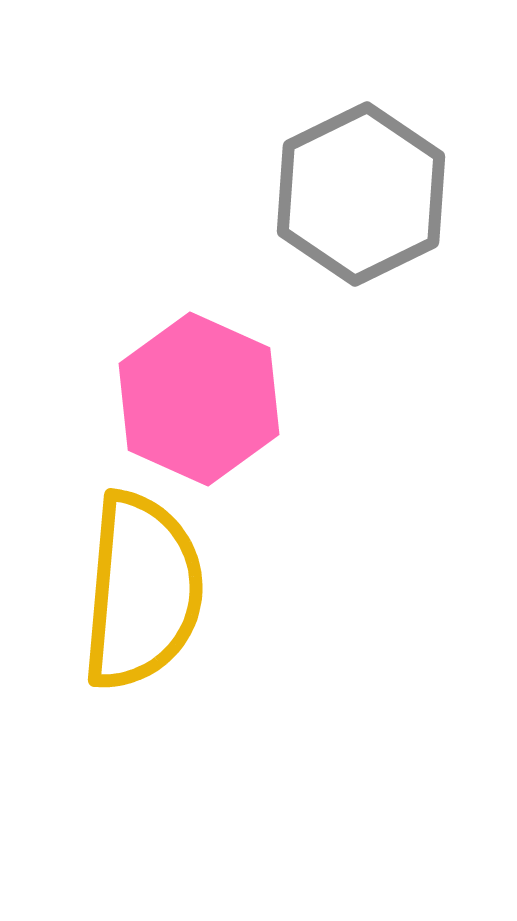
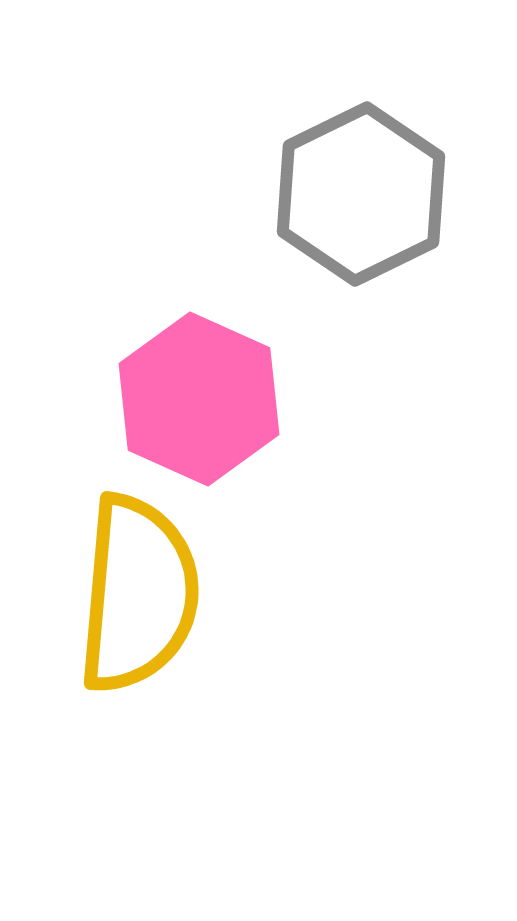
yellow semicircle: moved 4 px left, 3 px down
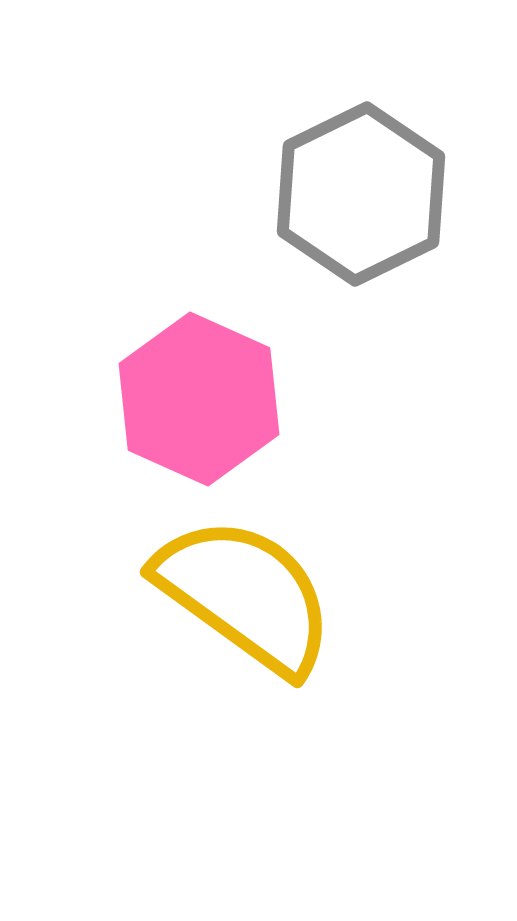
yellow semicircle: moved 107 px right, 1 px down; rotated 59 degrees counterclockwise
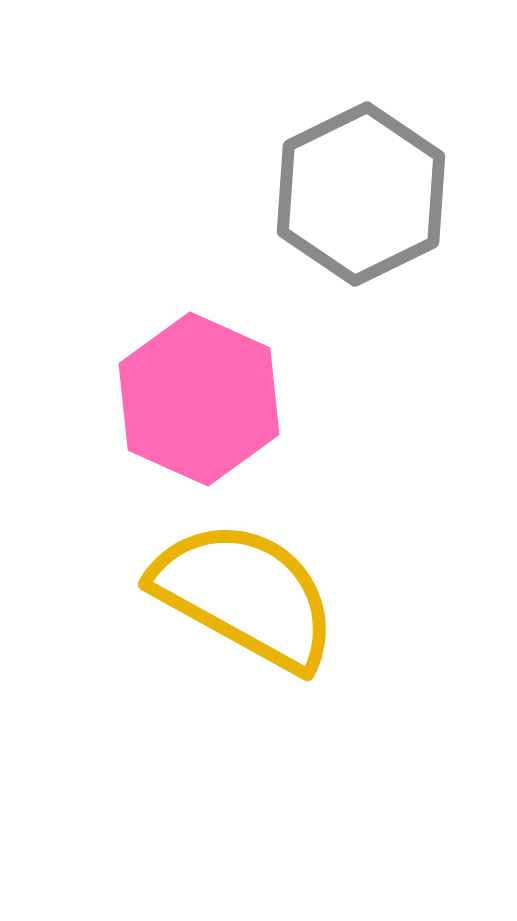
yellow semicircle: rotated 7 degrees counterclockwise
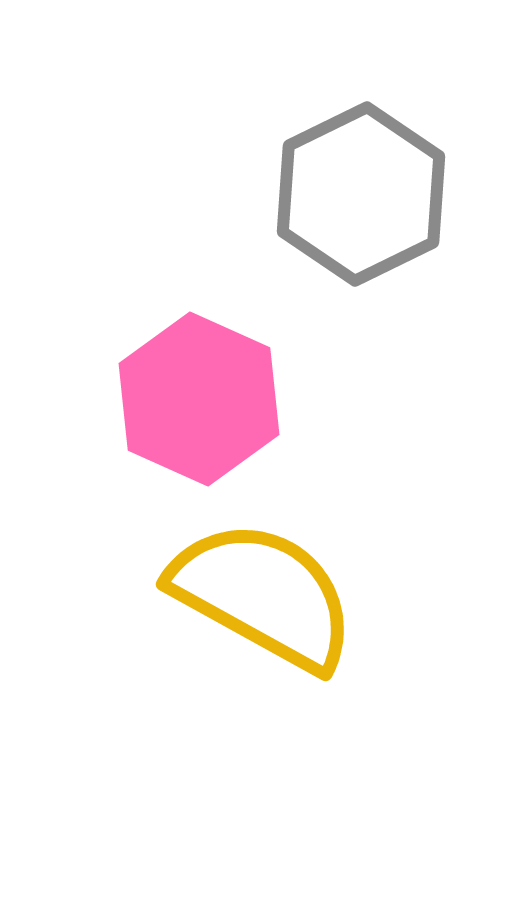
yellow semicircle: moved 18 px right
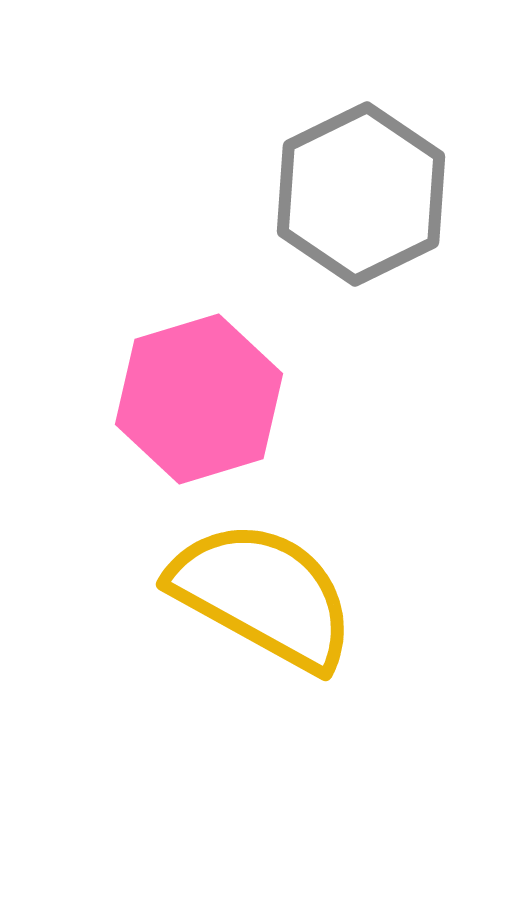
pink hexagon: rotated 19 degrees clockwise
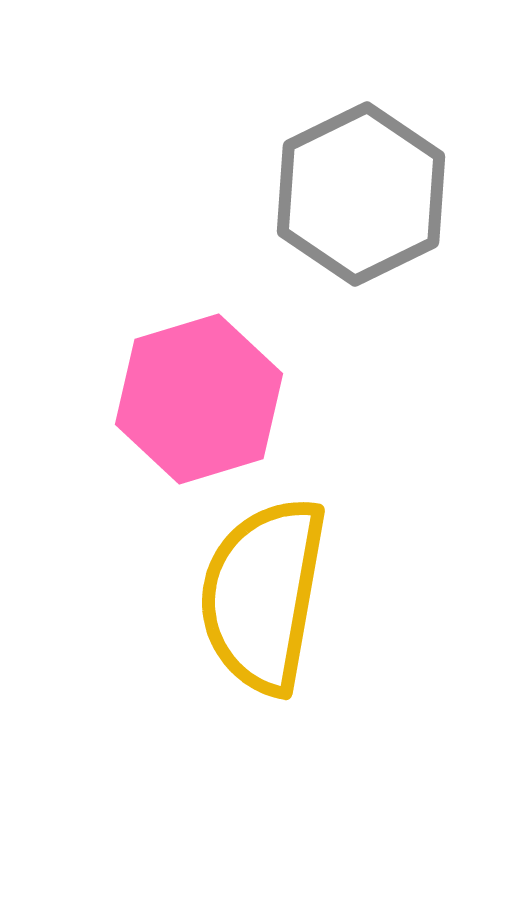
yellow semicircle: rotated 109 degrees counterclockwise
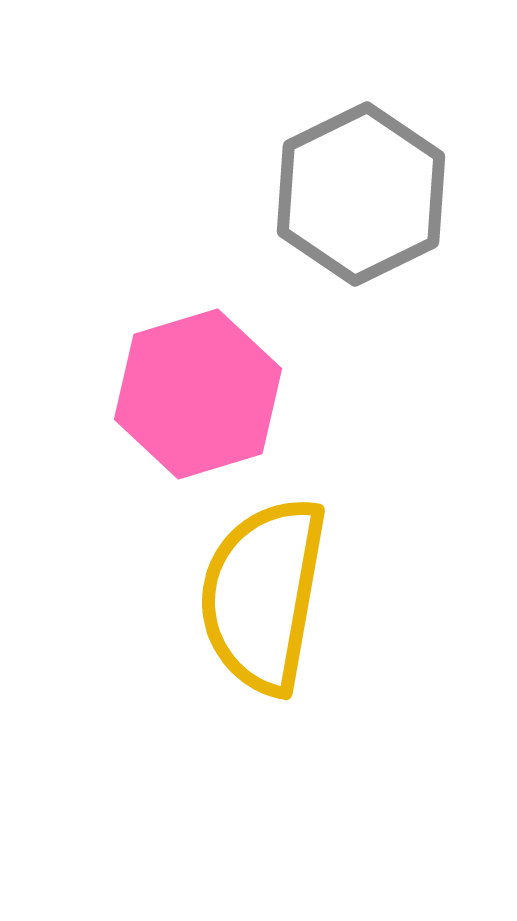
pink hexagon: moved 1 px left, 5 px up
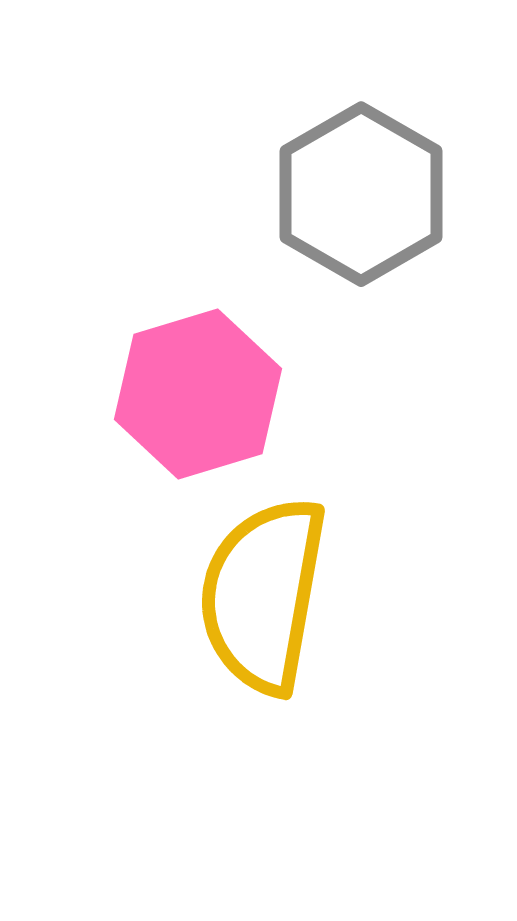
gray hexagon: rotated 4 degrees counterclockwise
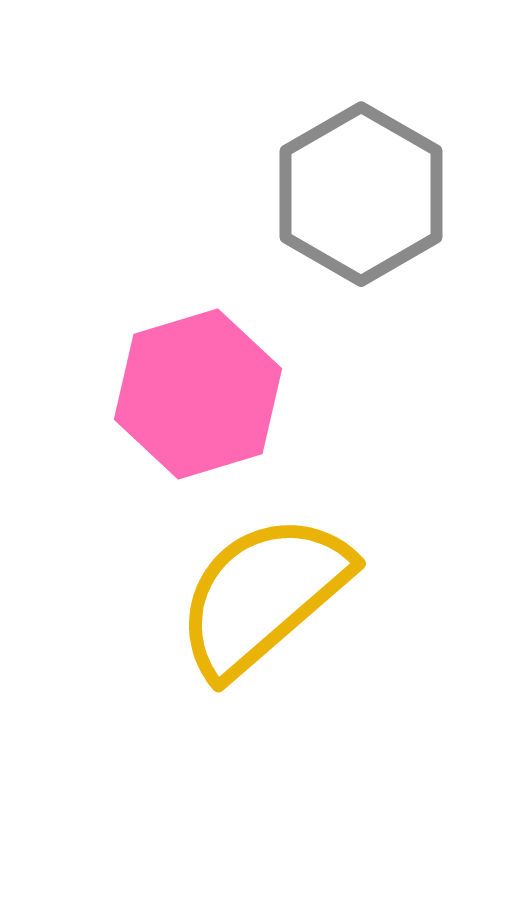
yellow semicircle: rotated 39 degrees clockwise
